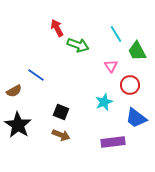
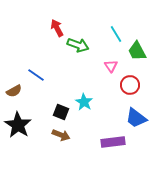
cyan star: moved 20 px left; rotated 18 degrees counterclockwise
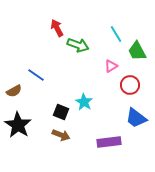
pink triangle: rotated 32 degrees clockwise
purple rectangle: moved 4 px left
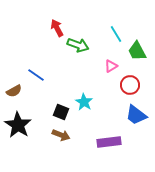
blue trapezoid: moved 3 px up
